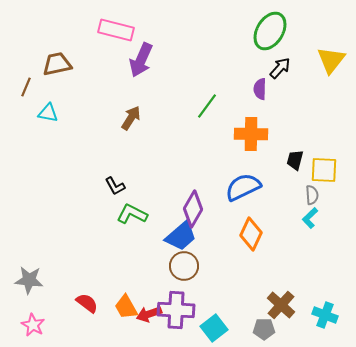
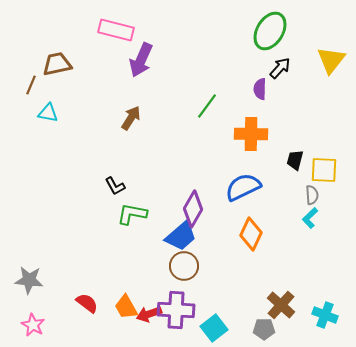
brown line: moved 5 px right, 2 px up
green L-shape: rotated 16 degrees counterclockwise
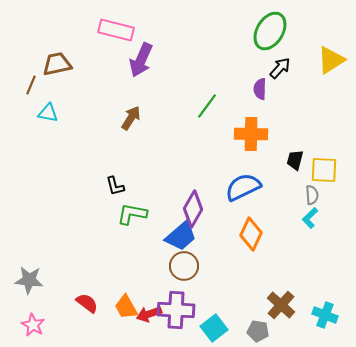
yellow triangle: rotated 20 degrees clockwise
black L-shape: rotated 15 degrees clockwise
gray pentagon: moved 6 px left, 2 px down; rotated 10 degrees clockwise
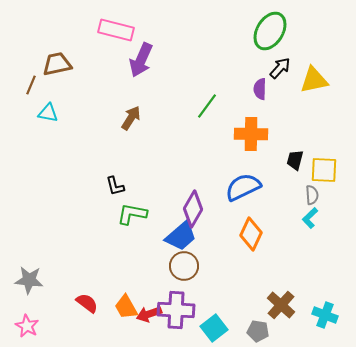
yellow triangle: moved 17 px left, 20 px down; rotated 20 degrees clockwise
pink star: moved 6 px left, 1 px down
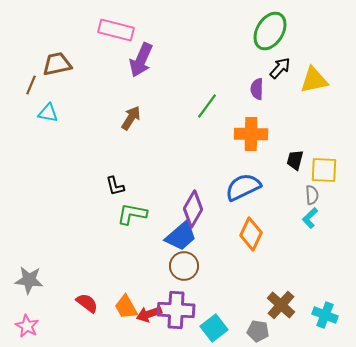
purple semicircle: moved 3 px left
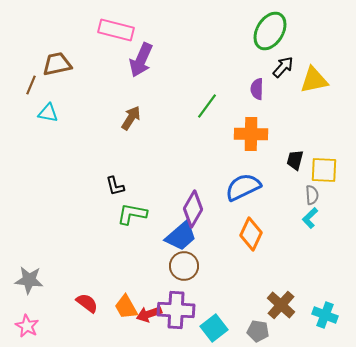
black arrow: moved 3 px right, 1 px up
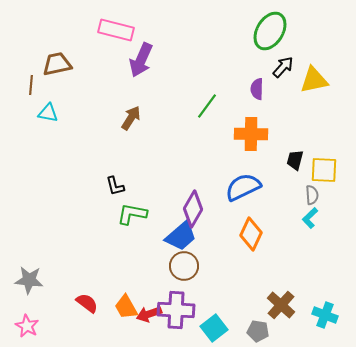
brown line: rotated 18 degrees counterclockwise
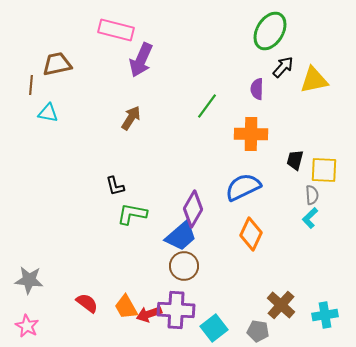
cyan cross: rotated 30 degrees counterclockwise
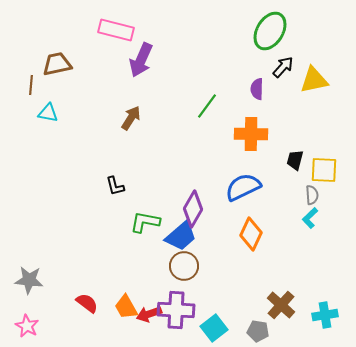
green L-shape: moved 13 px right, 8 px down
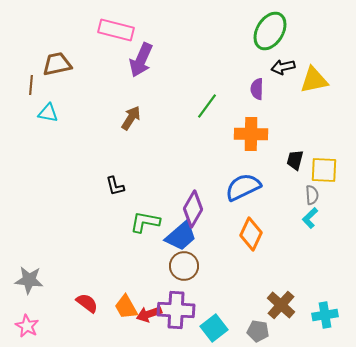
black arrow: rotated 145 degrees counterclockwise
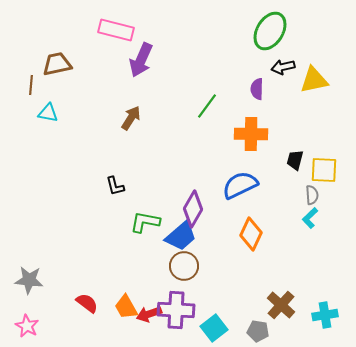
blue semicircle: moved 3 px left, 2 px up
